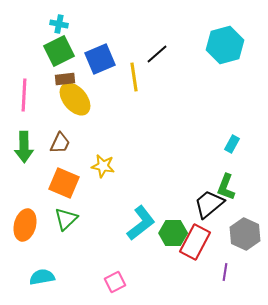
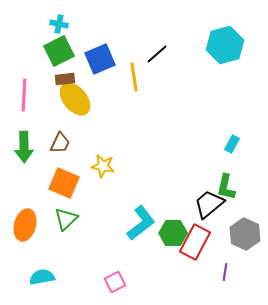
green L-shape: rotated 8 degrees counterclockwise
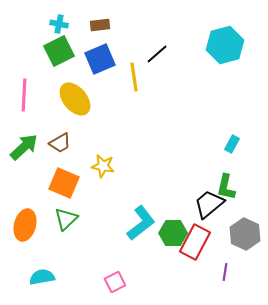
brown rectangle: moved 35 px right, 54 px up
brown trapezoid: rotated 35 degrees clockwise
green arrow: rotated 132 degrees counterclockwise
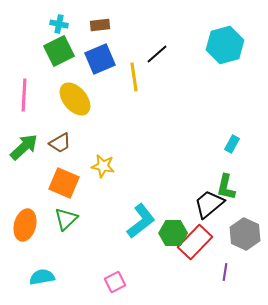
cyan L-shape: moved 2 px up
red rectangle: rotated 16 degrees clockwise
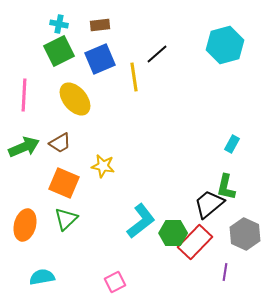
green arrow: rotated 20 degrees clockwise
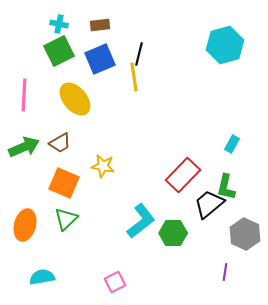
black line: moved 18 px left; rotated 35 degrees counterclockwise
red rectangle: moved 12 px left, 67 px up
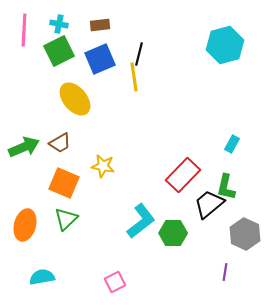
pink line: moved 65 px up
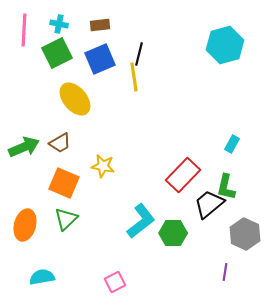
green square: moved 2 px left, 2 px down
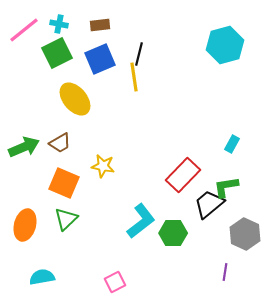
pink line: rotated 48 degrees clockwise
green L-shape: rotated 68 degrees clockwise
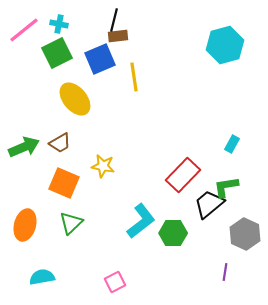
brown rectangle: moved 18 px right, 11 px down
black line: moved 25 px left, 34 px up
green triangle: moved 5 px right, 4 px down
